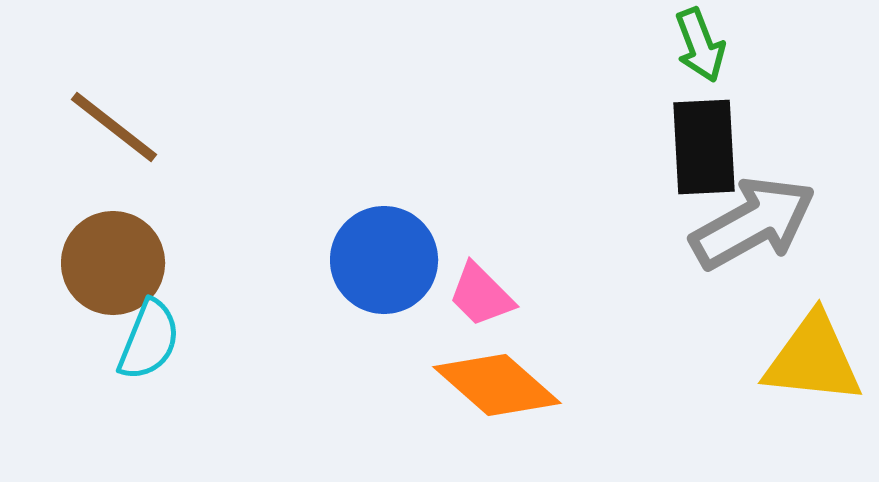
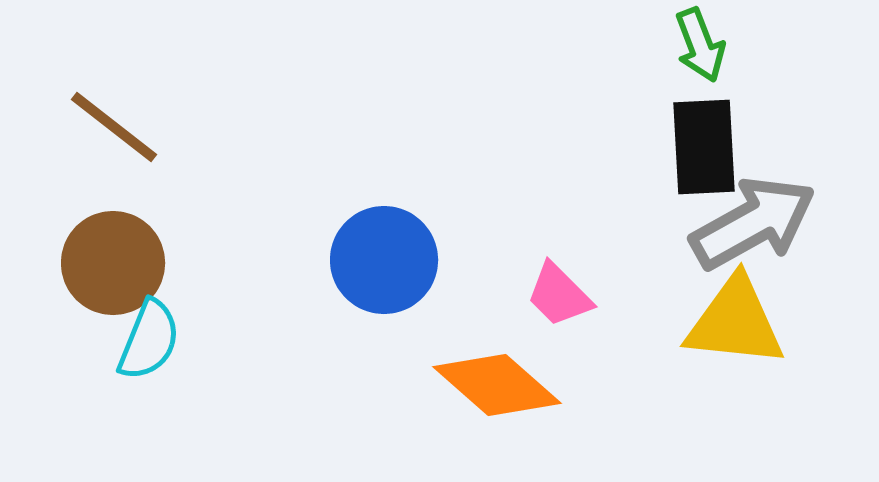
pink trapezoid: moved 78 px right
yellow triangle: moved 78 px left, 37 px up
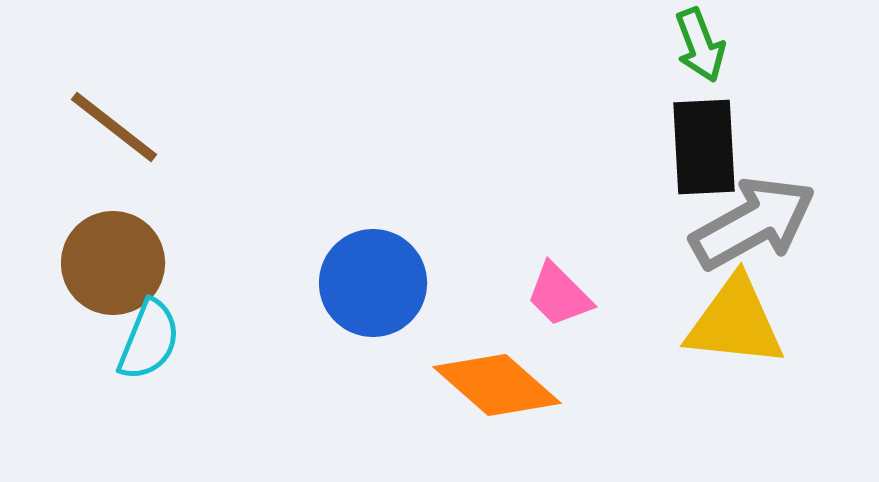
blue circle: moved 11 px left, 23 px down
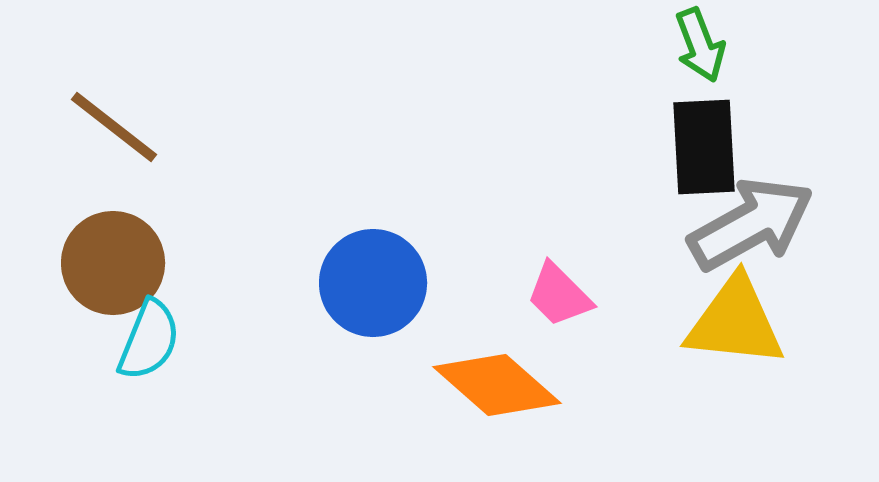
gray arrow: moved 2 px left, 1 px down
